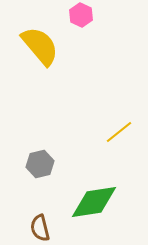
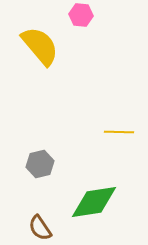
pink hexagon: rotated 20 degrees counterclockwise
yellow line: rotated 40 degrees clockwise
brown semicircle: rotated 20 degrees counterclockwise
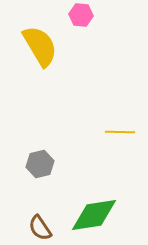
yellow semicircle: rotated 9 degrees clockwise
yellow line: moved 1 px right
green diamond: moved 13 px down
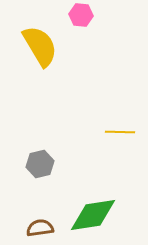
green diamond: moved 1 px left
brown semicircle: rotated 116 degrees clockwise
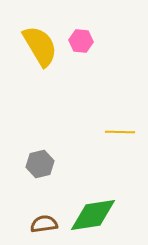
pink hexagon: moved 26 px down
brown semicircle: moved 4 px right, 4 px up
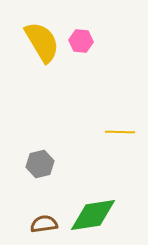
yellow semicircle: moved 2 px right, 4 px up
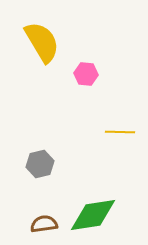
pink hexagon: moved 5 px right, 33 px down
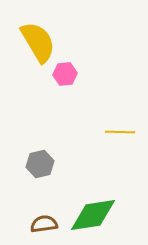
yellow semicircle: moved 4 px left
pink hexagon: moved 21 px left; rotated 10 degrees counterclockwise
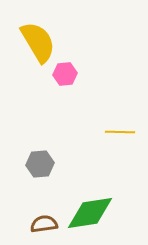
gray hexagon: rotated 8 degrees clockwise
green diamond: moved 3 px left, 2 px up
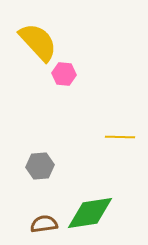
yellow semicircle: rotated 12 degrees counterclockwise
pink hexagon: moved 1 px left; rotated 10 degrees clockwise
yellow line: moved 5 px down
gray hexagon: moved 2 px down
